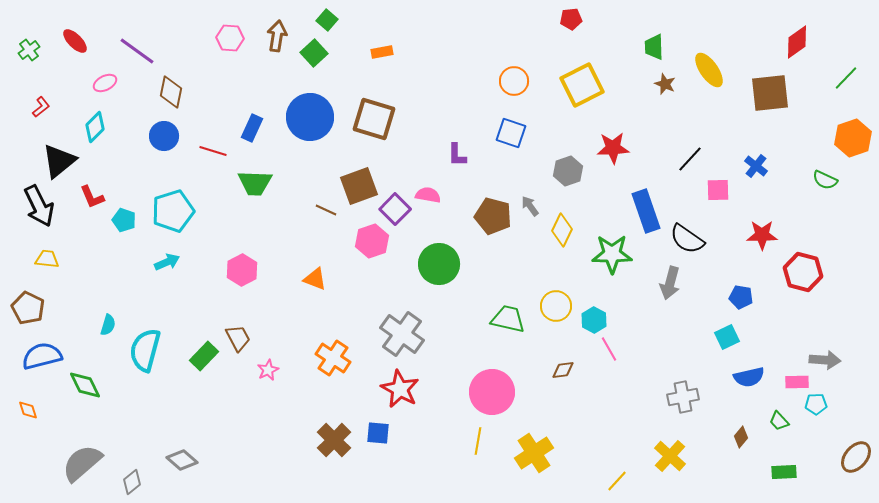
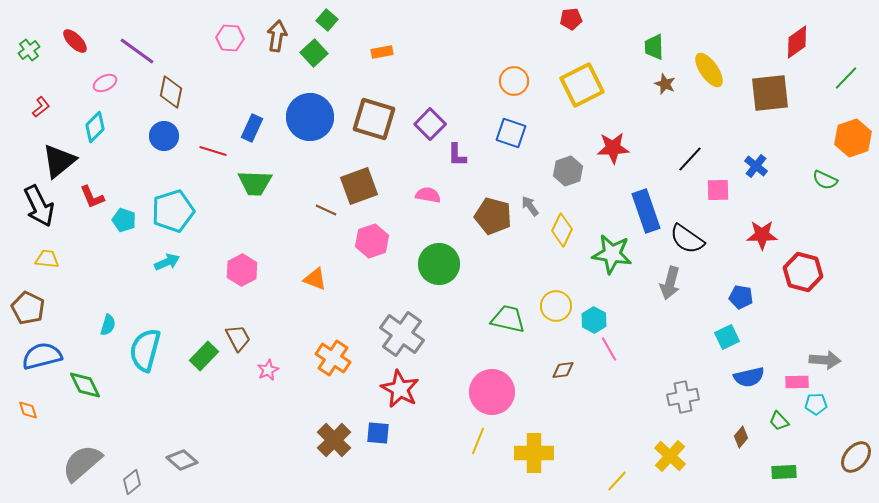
purple square at (395, 209): moved 35 px right, 85 px up
green star at (612, 254): rotated 9 degrees clockwise
yellow line at (478, 441): rotated 12 degrees clockwise
yellow cross at (534, 453): rotated 33 degrees clockwise
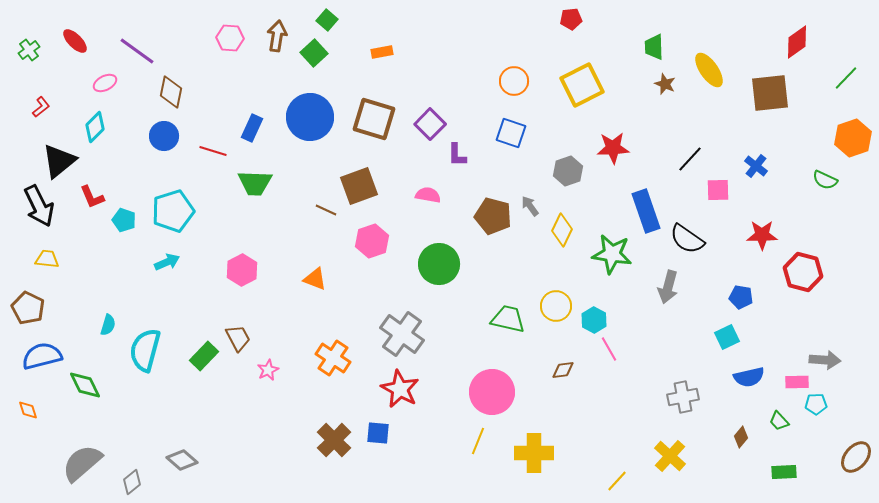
gray arrow at (670, 283): moved 2 px left, 4 px down
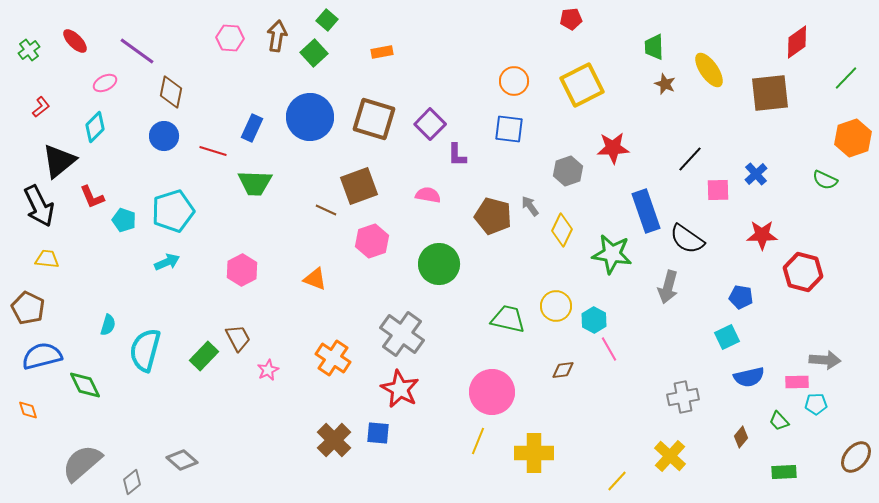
blue square at (511, 133): moved 2 px left, 4 px up; rotated 12 degrees counterclockwise
blue cross at (756, 166): moved 8 px down; rotated 10 degrees clockwise
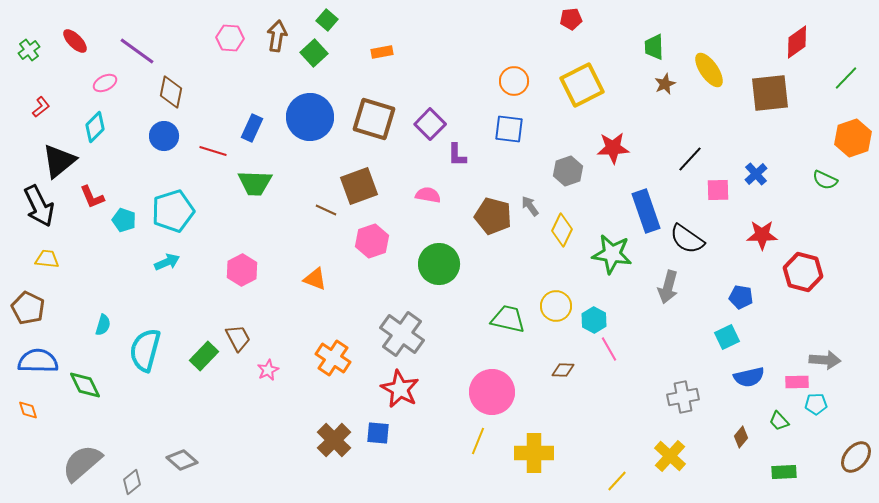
brown star at (665, 84): rotated 25 degrees clockwise
cyan semicircle at (108, 325): moved 5 px left
blue semicircle at (42, 356): moved 4 px left, 5 px down; rotated 15 degrees clockwise
brown diamond at (563, 370): rotated 10 degrees clockwise
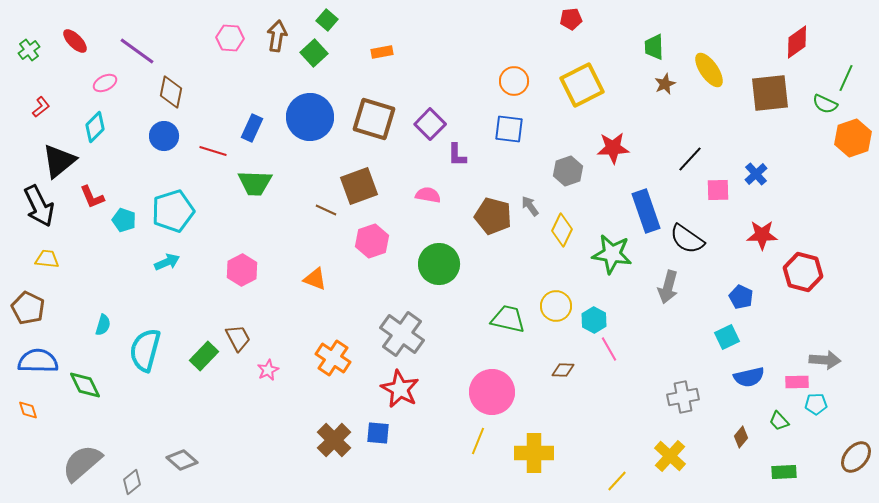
green line at (846, 78): rotated 20 degrees counterclockwise
green semicircle at (825, 180): moved 76 px up
blue pentagon at (741, 297): rotated 15 degrees clockwise
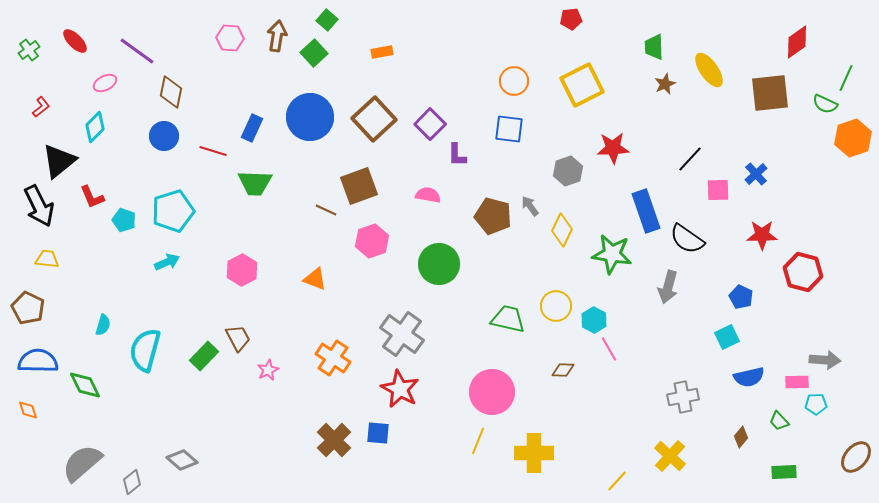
brown square at (374, 119): rotated 30 degrees clockwise
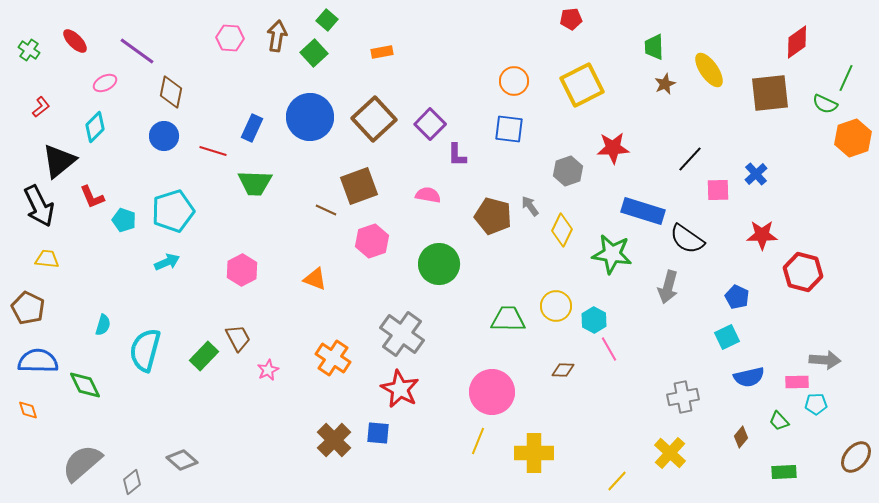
green cross at (29, 50): rotated 20 degrees counterclockwise
blue rectangle at (646, 211): moved 3 px left; rotated 54 degrees counterclockwise
blue pentagon at (741, 297): moved 4 px left
green trapezoid at (508, 319): rotated 12 degrees counterclockwise
yellow cross at (670, 456): moved 3 px up
